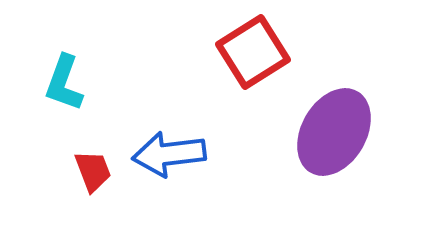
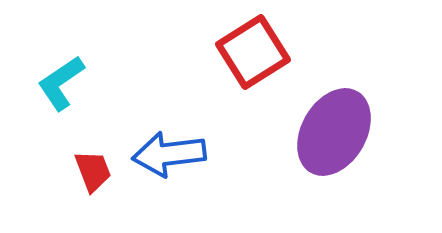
cyan L-shape: moved 3 px left; rotated 36 degrees clockwise
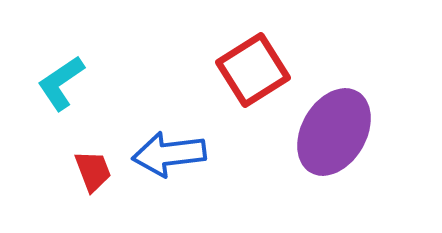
red square: moved 18 px down
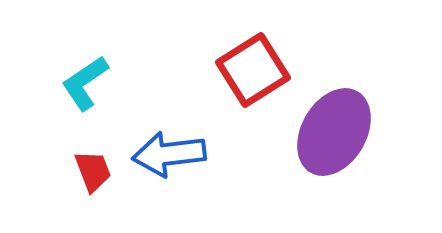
cyan L-shape: moved 24 px right
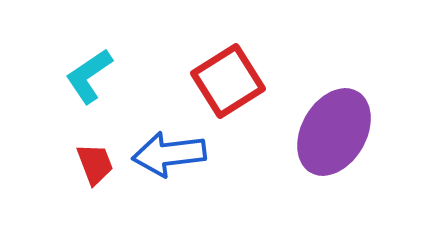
red square: moved 25 px left, 11 px down
cyan L-shape: moved 4 px right, 7 px up
red trapezoid: moved 2 px right, 7 px up
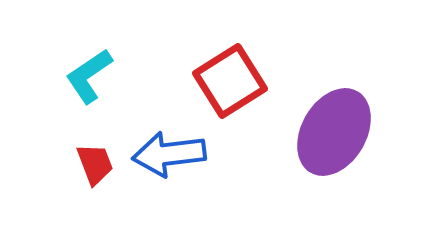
red square: moved 2 px right
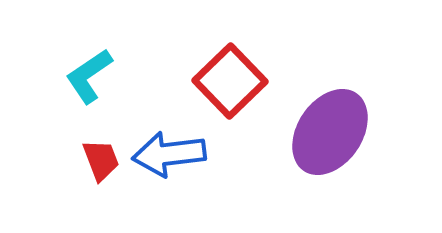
red square: rotated 12 degrees counterclockwise
purple ellipse: moved 4 px left; rotated 4 degrees clockwise
red trapezoid: moved 6 px right, 4 px up
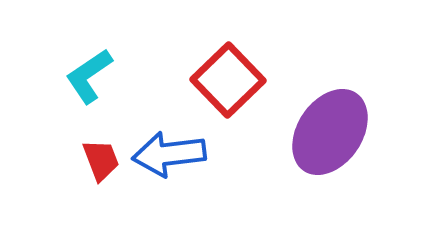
red square: moved 2 px left, 1 px up
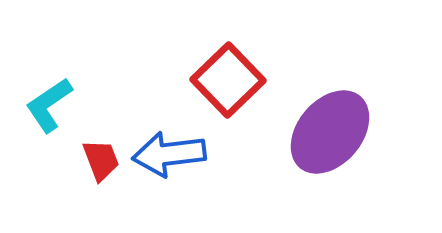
cyan L-shape: moved 40 px left, 29 px down
purple ellipse: rotated 6 degrees clockwise
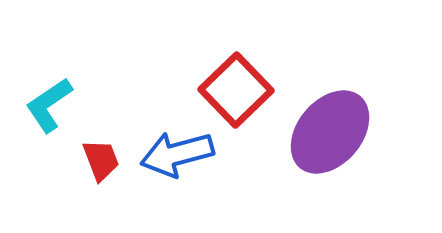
red square: moved 8 px right, 10 px down
blue arrow: moved 8 px right; rotated 8 degrees counterclockwise
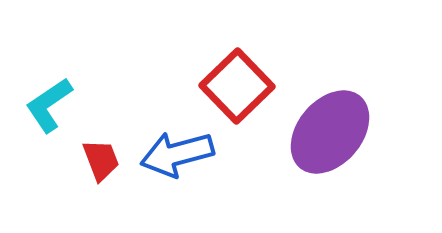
red square: moved 1 px right, 4 px up
